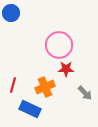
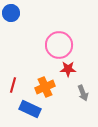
red star: moved 2 px right
gray arrow: moved 2 px left; rotated 21 degrees clockwise
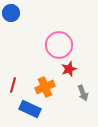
red star: moved 1 px right; rotated 21 degrees counterclockwise
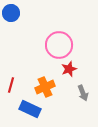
red line: moved 2 px left
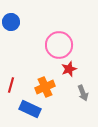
blue circle: moved 9 px down
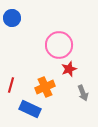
blue circle: moved 1 px right, 4 px up
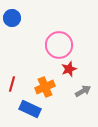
red line: moved 1 px right, 1 px up
gray arrow: moved 2 px up; rotated 98 degrees counterclockwise
